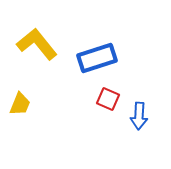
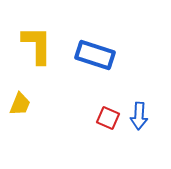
yellow L-shape: moved 1 px down; rotated 39 degrees clockwise
blue rectangle: moved 2 px left, 3 px up; rotated 36 degrees clockwise
red square: moved 19 px down
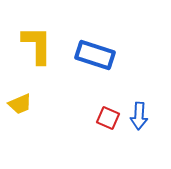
yellow trapezoid: rotated 45 degrees clockwise
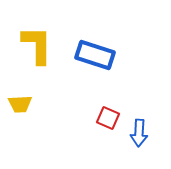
yellow trapezoid: rotated 20 degrees clockwise
blue arrow: moved 17 px down
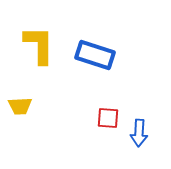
yellow L-shape: moved 2 px right
yellow trapezoid: moved 2 px down
red square: rotated 20 degrees counterclockwise
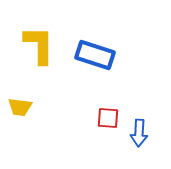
yellow trapezoid: moved 1 px down; rotated 10 degrees clockwise
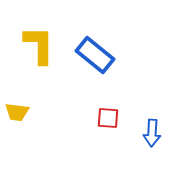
blue rectangle: rotated 21 degrees clockwise
yellow trapezoid: moved 3 px left, 5 px down
blue arrow: moved 13 px right
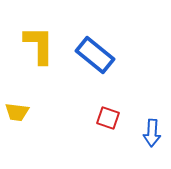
red square: rotated 15 degrees clockwise
